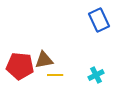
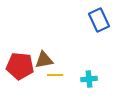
cyan cross: moved 7 px left, 4 px down; rotated 21 degrees clockwise
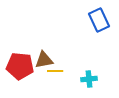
yellow line: moved 4 px up
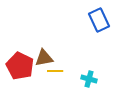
brown triangle: moved 2 px up
red pentagon: rotated 20 degrees clockwise
cyan cross: rotated 21 degrees clockwise
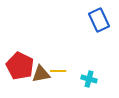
brown triangle: moved 3 px left, 16 px down
yellow line: moved 3 px right
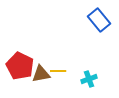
blue rectangle: rotated 15 degrees counterclockwise
cyan cross: rotated 35 degrees counterclockwise
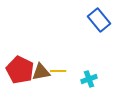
red pentagon: moved 4 px down
brown triangle: moved 2 px up
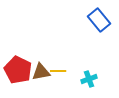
red pentagon: moved 2 px left
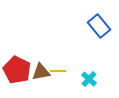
blue rectangle: moved 6 px down
red pentagon: moved 1 px left
cyan cross: rotated 28 degrees counterclockwise
